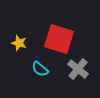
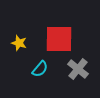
red square: rotated 16 degrees counterclockwise
cyan semicircle: rotated 90 degrees counterclockwise
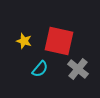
red square: moved 2 px down; rotated 12 degrees clockwise
yellow star: moved 5 px right, 2 px up
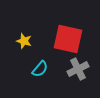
red square: moved 9 px right, 2 px up
gray cross: rotated 25 degrees clockwise
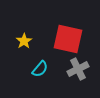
yellow star: rotated 21 degrees clockwise
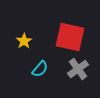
red square: moved 2 px right, 2 px up
gray cross: rotated 10 degrees counterclockwise
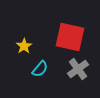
yellow star: moved 5 px down
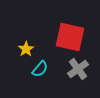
yellow star: moved 2 px right, 3 px down
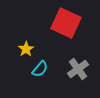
red square: moved 4 px left, 14 px up; rotated 12 degrees clockwise
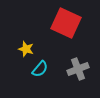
yellow star: rotated 21 degrees counterclockwise
gray cross: rotated 15 degrees clockwise
